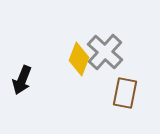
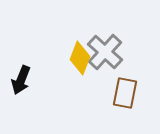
yellow diamond: moved 1 px right, 1 px up
black arrow: moved 1 px left
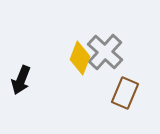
brown rectangle: rotated 12 degrees clockwise
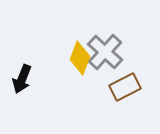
black arrow: moved 1 px right, 1 px up
brown rectangle: moved 6 px up; rotated 40 degrees clockwise
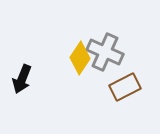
gray cross: rotated 18 degrees counterclockwise
yellow diamond: rotated 12 degrees clockwise
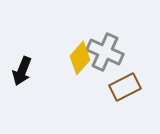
yellow diamond: rotated 8 degrees clockwise
black arrow: moved 8 px up
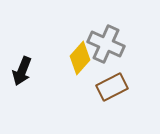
gray cross: moved 1 px right, 8 px up
brown rectangle: moved 13 px left
